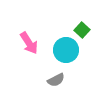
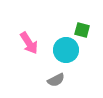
green square: rotated 28 degrees counterclockwise
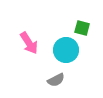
green square: moved 2 px up
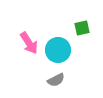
green square: rotated 28 degrees counterclockwise
cyan circle: moved 8 px left
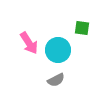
green square: rotated 21 degrees clockwise
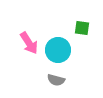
gray semicircle: rotated 42 degrees clockwise
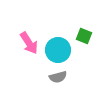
green square: moved 2 px right, 8 px down; rotated 14 degrees clockwise
gray semicircle: moved 2 px right, 3 px up; rotated 30 degrees counterclockwise
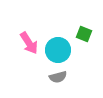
green square: moved 2 px up
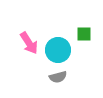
green square: rotated 21 degrees counterclockwise
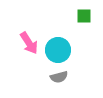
green square: moved 18 px up
gray semicircle: moved 1 px right
